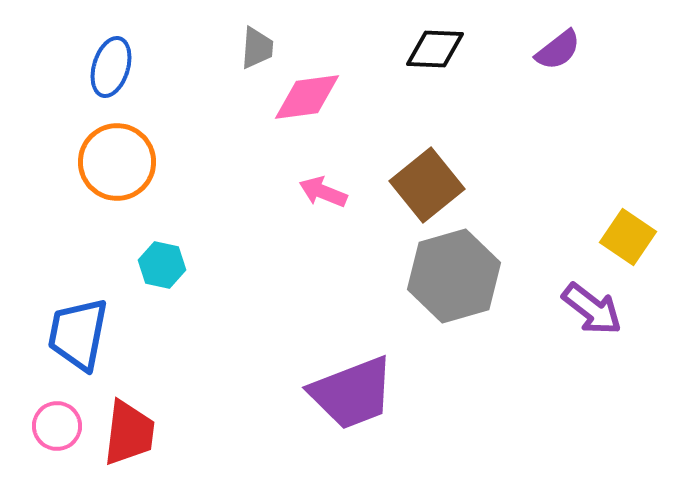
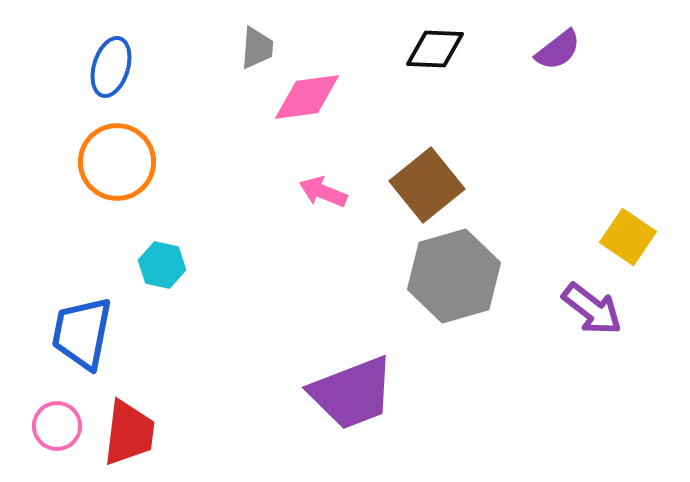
blue trapezoid: moved 4 px right, 1 px up
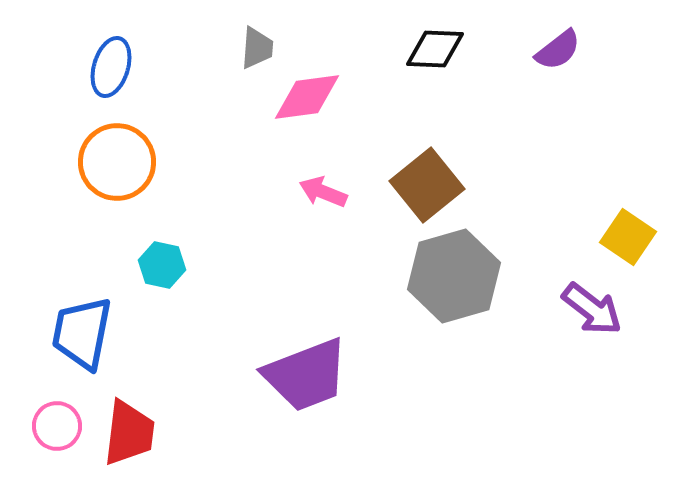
purple trapezoid: moved 46 px left, 18 px up
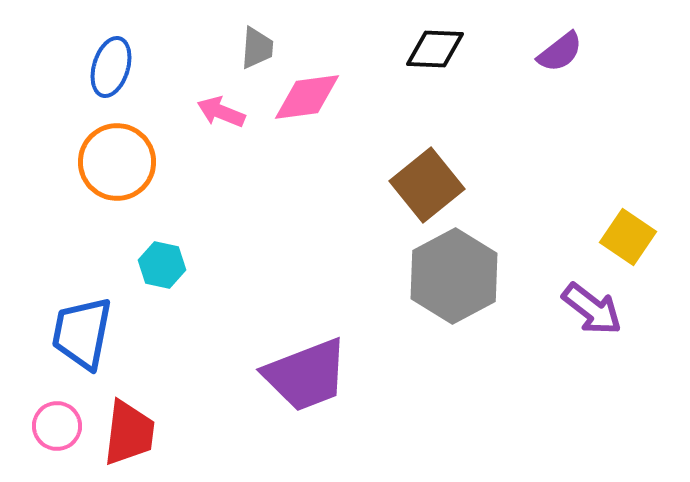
purple semicircle: moved 2 px right, 2 px down
pink arrow: moved 102 px left, 80 px up
gray hexagon: rotated 12 degrees counterclockwise
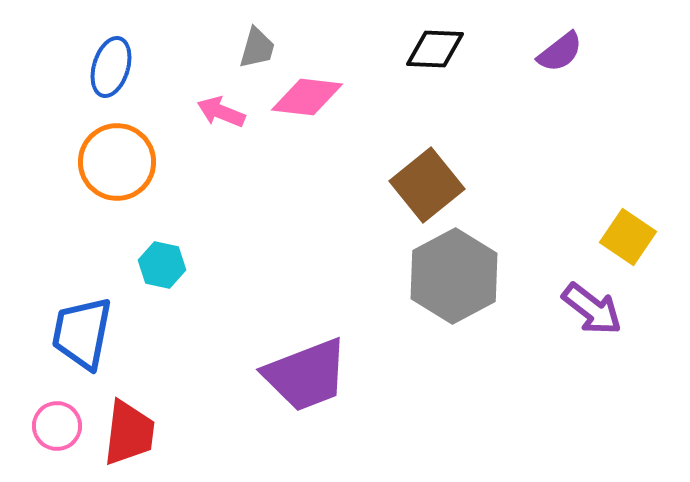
gray trapezoid: rotated 12 degrees clockwise
pink diamond: rotated 14 degrees clockwise
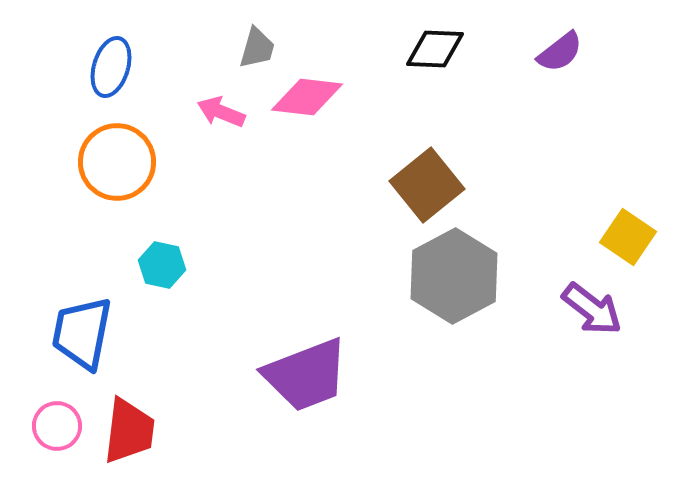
red trapezoid: moved 2 px up
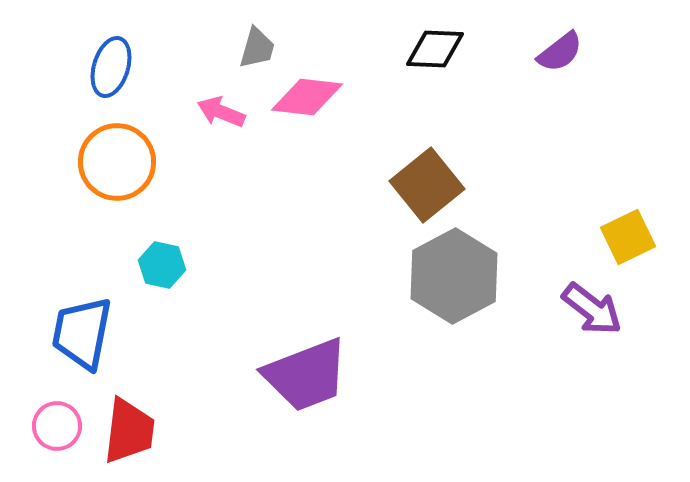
yellow square: rotated 30 degrees clockwise
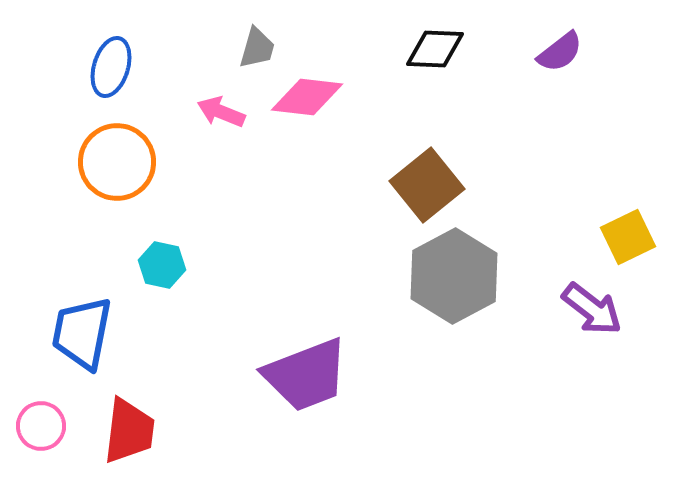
pink circle: moved 16 px left
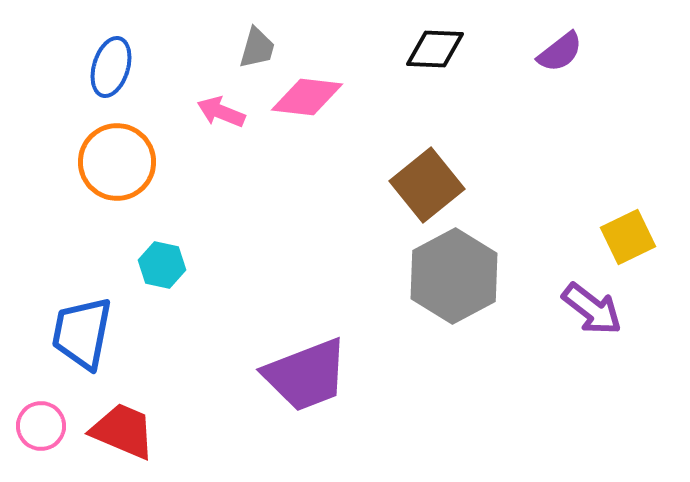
red trapezoid: moved 6 px left; rotated 74 degrees counterclockwise
